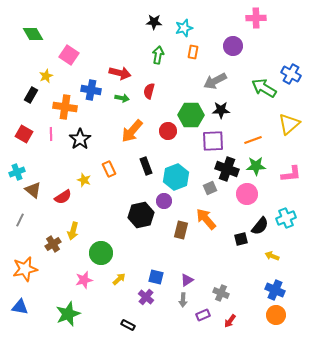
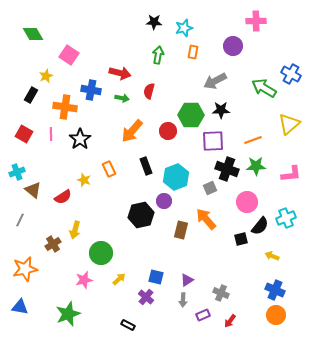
pink cross at (256, 18): moved 3 px down
pink circle at (247, 194): moved 8 px down
yellow arrow at (73, 231): moved 2 px right, 1 px up
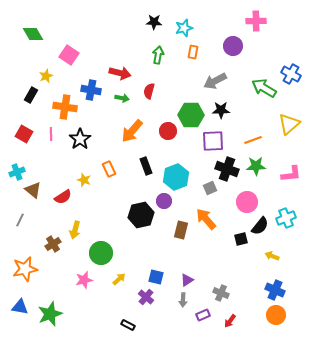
green star at (68, 314): moved 18 px left
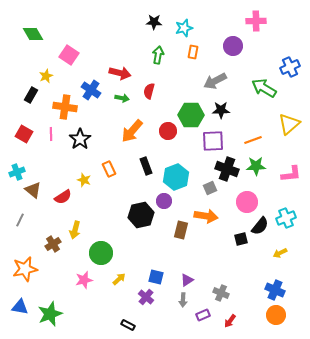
blue cross at (291, 74): moved 1 px left, 7 px up; rotated 36 degrees clockwise
blue cross at (91, 90): rotated 24 degrees clockwise
orange arrow at (206, 219): moved 3 px up; rotated 140 degrees clockwise
yellow arrow at (272, 256): moved 8 px right, 3 px up; rotated 48 degrees counterclockwise
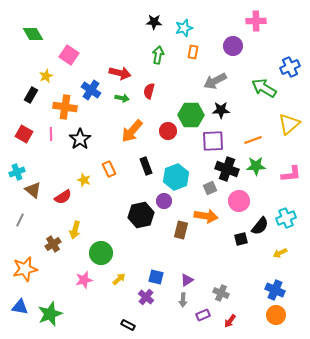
pink circle at (247, 202): moved 8 px left, 1 px up
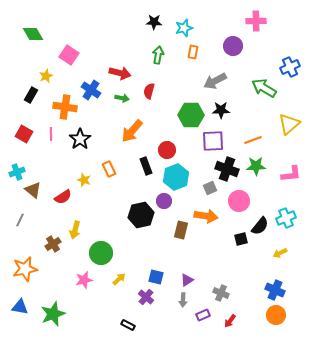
red circle at (168, 131): moved 1 px left, 19 px down
green star at (50, 314): moved 3 px right
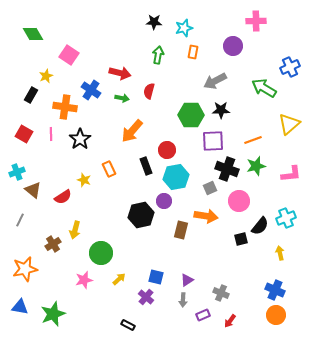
green star at (256, 166): rotated 12 degrees counterclockwise
cyan hexagon at (176, 177): rotated 10 degrees clockwise
yellow arrow at (280, 253): rotated 104 degrees clockwise
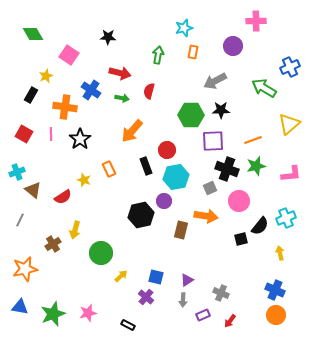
black star at (154, 22): moved 46 px left, 15 px down
yellow arrow at (119, 279): moved 2 px right, 3 px up
pink star at (84, 280): moved 4 px right, 33 px down
